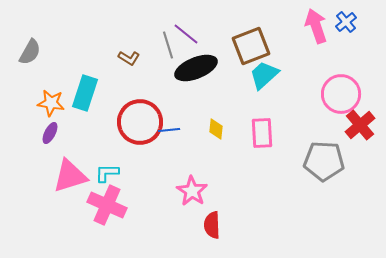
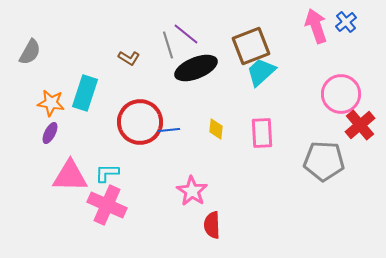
cyan trapezoid: moved 3 px left, 3 px up
pink triangle: rotated 18 degrees clockwise
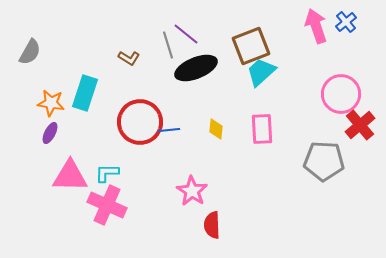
pink rectangle: moved 4 px up
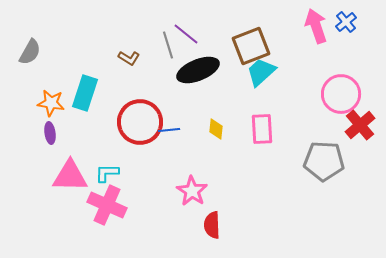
black ellipse: moved 2 px right, 2 px down
purple ellipse: rotated 35 degrees counterclockwise
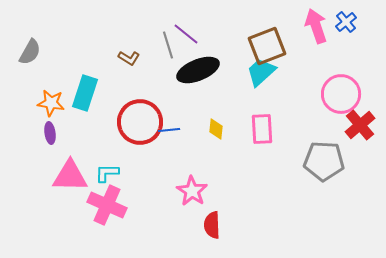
brown square: moved 16 px right
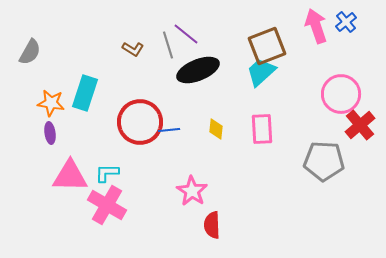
brown L-shape: moved 4 px right, 9 px up
pink cross: rotated 6 degrees clockwise
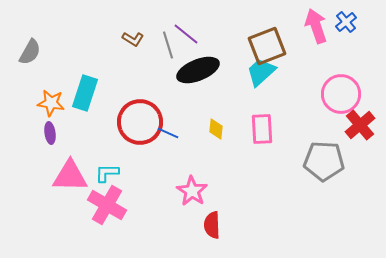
brown L-shape: moved 10 px up
blue line: moved 1 px left, 3 px down; rotated 30 degrees clockwise
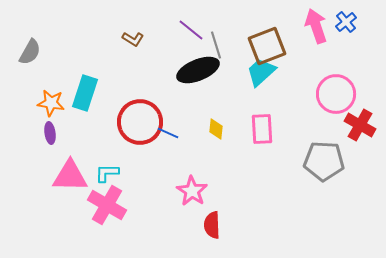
purple line: moved 5 px right, 4 px up
gray line: moved 48 px right
pink circle: moved 5 px left
red cross: rotated 20 degrees counterclockwise
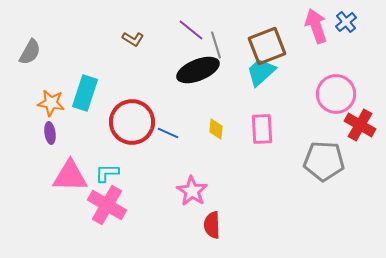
red circle: moved 8 px left
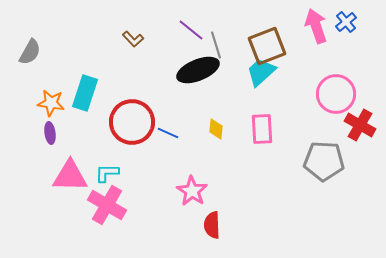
brown L-shape: rotated 15 degrees clockwise
